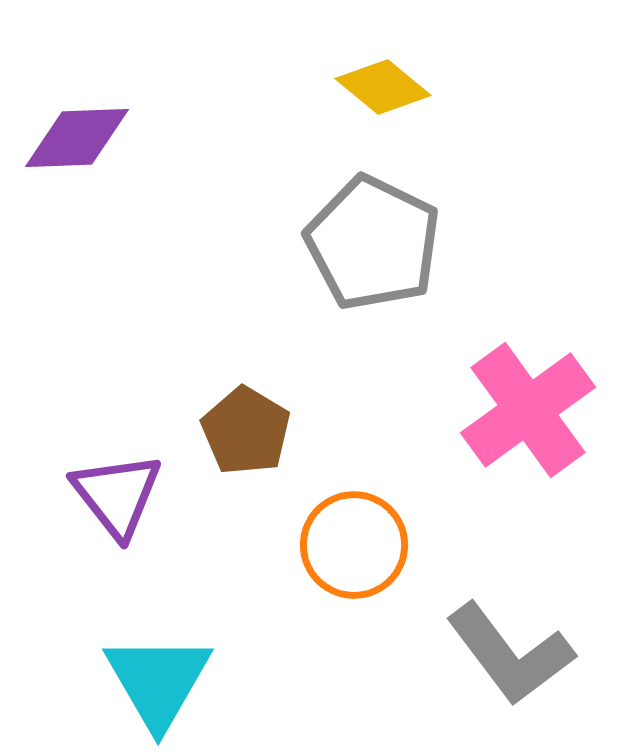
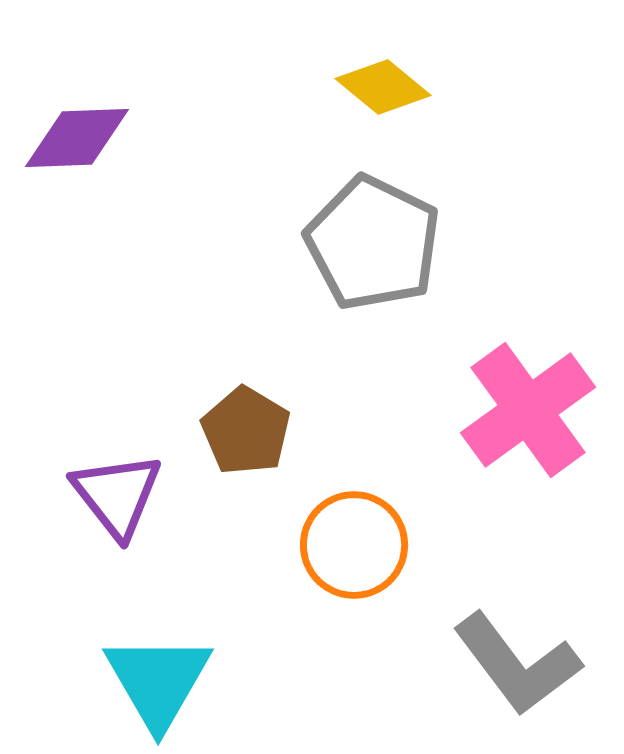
gray L-shape: moved 7 px right, 10 px down
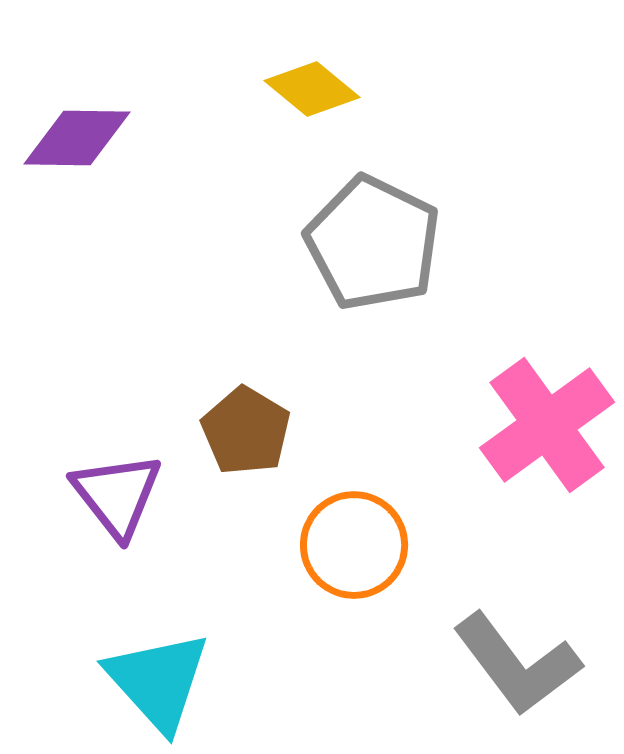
yellow diamond: moved 71 px left, 2 px down
purple diamond: rotated 3 degrees clockwise
pink cross: moved 19 px right, 15 px down
cyan triangle: rotated 12 degrees counterclockwise
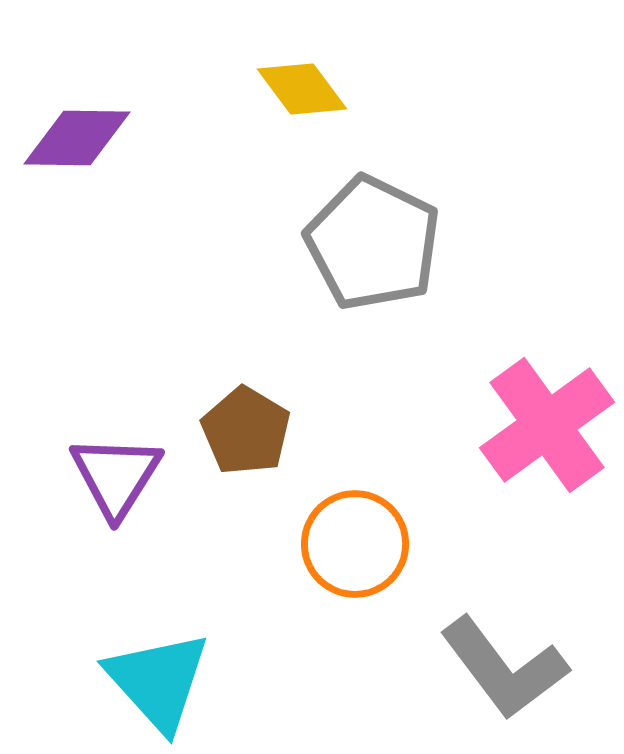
yellow diamond: moved 10 px left; rotated 14 degrees clockwise
purple triangle: moved 1 px left, 19 px up; rotated 10 degrees clockwise
orange circle: moved 1 px right, 1 px up
gray L-shape: moved 13 px left, 4 px down
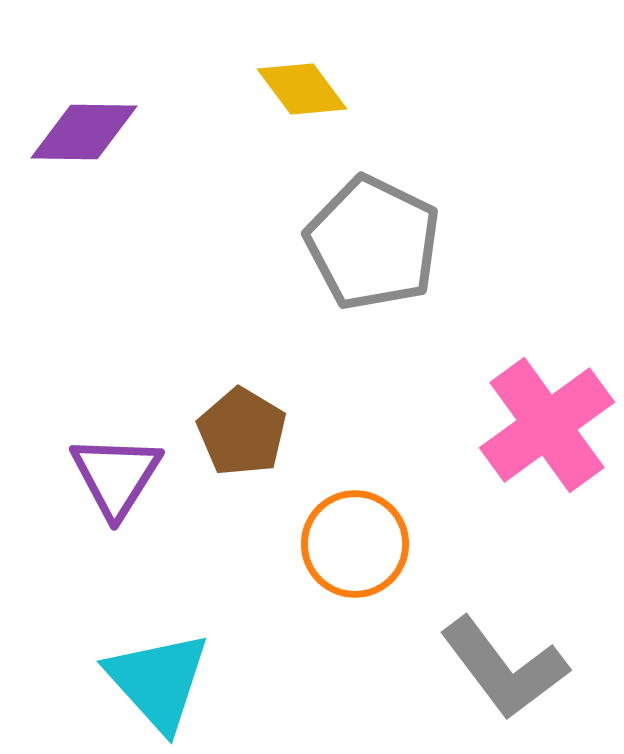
purple diamond: moved 7 px right, 6 px up
brown pentagon: moved 4 px left, 1 px down
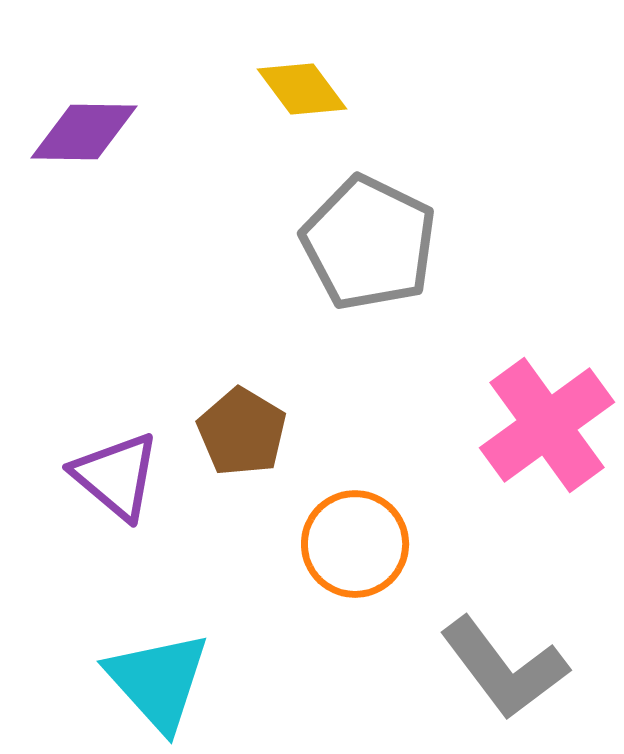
gray pentagon: moved 4 px left
purple triangle: rotated 22 degrees counterclockwise
